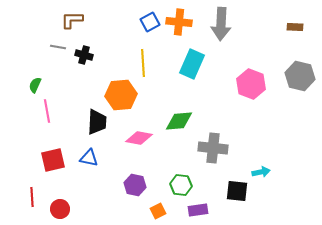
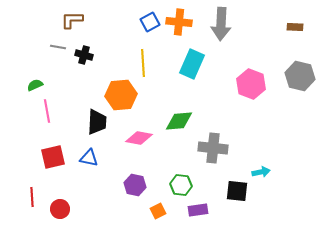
green semicircle: rotated 42 degrees clockwise
red square: moved 3 px up
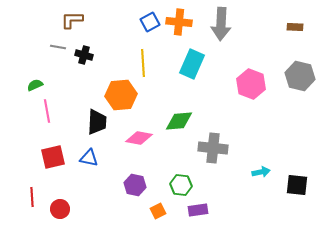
black square: moved 60 px right, 6 px up
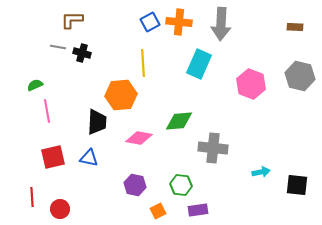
black cross: moved 2 px left, 2 px up
cyan rectangle: moved 7 px right
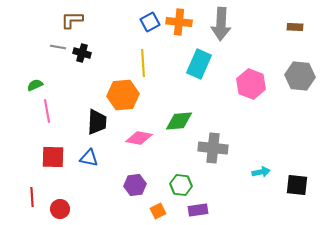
gray hexagon: rotated 8 degrees counterclockwise
orange hexagon: moved 2 px right
red square: rotated 15 degrees clockwise
purple hexagon: rotated 20 degrees counterclockwise
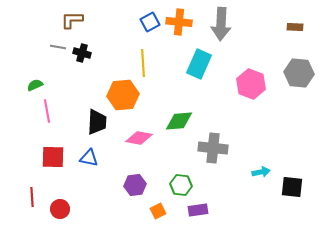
gray hexagon: moved 1 px left, 3 px up
black square: moved 5 px left, 2 px down
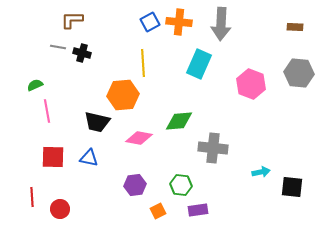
black trapezoid: rotated 100 degrees clockwise
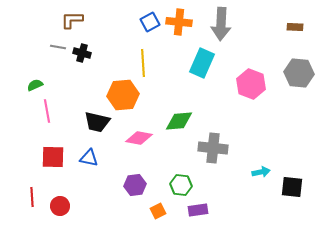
cyan rectangle: moved 3 px right, 1 px up
red circle: moved 3 px up
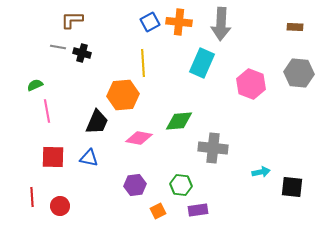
black trapezoid: rotated 80 degrees counterclockwise
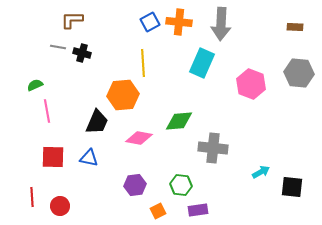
cyan arrow: rotated 18 degrees counterclockwise
